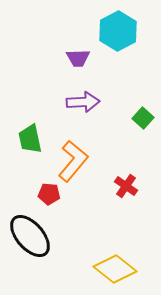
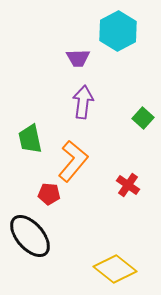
purple arrow: rotated 80 degrees counterclockwise
red cross: moved 2 px right, 1 px up
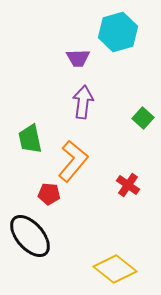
cyan hexagon: moved 1 px down; rotated 12 degrees clockwise
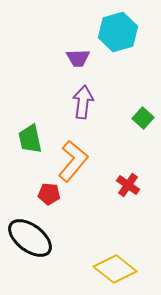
black ellipse: moved 2 px down; rotated 12 degrees counterclockwise
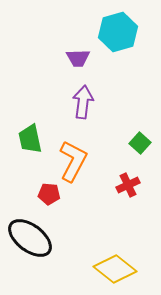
green square: moved 3 px left, 25 px down
orange L-shape: rotated 12 degrees counterclockwise
red cross: rotated 30 degrees clockwise
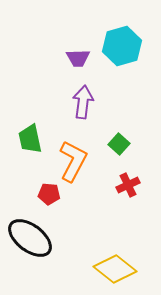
cyan hexagon: moved 4 px right, 14 px down
green square: moved 21 px left, 1 px down
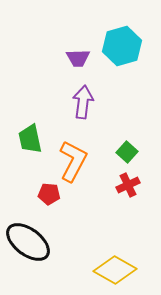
green square: moved 8 px right, 8 px down
black ellipse: moved 2 px left, 4 px down
yellow diamond: moved 1 px down; rotated 9 degrees counterclockwise
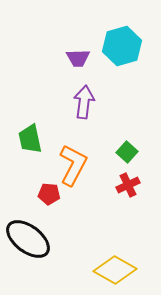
purple arrow: moved 1 px right
orange L-shape: moved 4 px down
black ellipse: moved 3 px up
